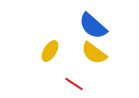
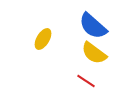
yellow ellipse: moved 7 px left, 12 px up
red line: moved 12 px right, 3 px up
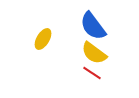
blue semicircle: rotated 12 degrees clockwise
red line: moved 6 px right, 8 px up
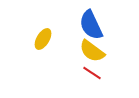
blue semicircle: moved 2 px left, 1 px up; rotated 12 degrees clockwise
yellow semicircle: moved 2 px left, 2 px up
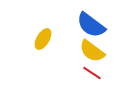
blue semicircle: rotated 28 degrees counterclockwise
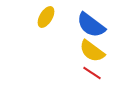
yellow ellipse: moved 3 px right, 22 px up
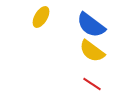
yellow ellipse: moved 5 px left
red line: moved 11 px down
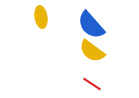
yellow ellipse: rotated 40 degrees counterclockwise
blue semicircle: rotated 12 degrees clockwise
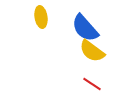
blue semicircle: moved 6 px left, 3 px down
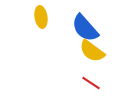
red line: moved 1 px left, 1 px up
